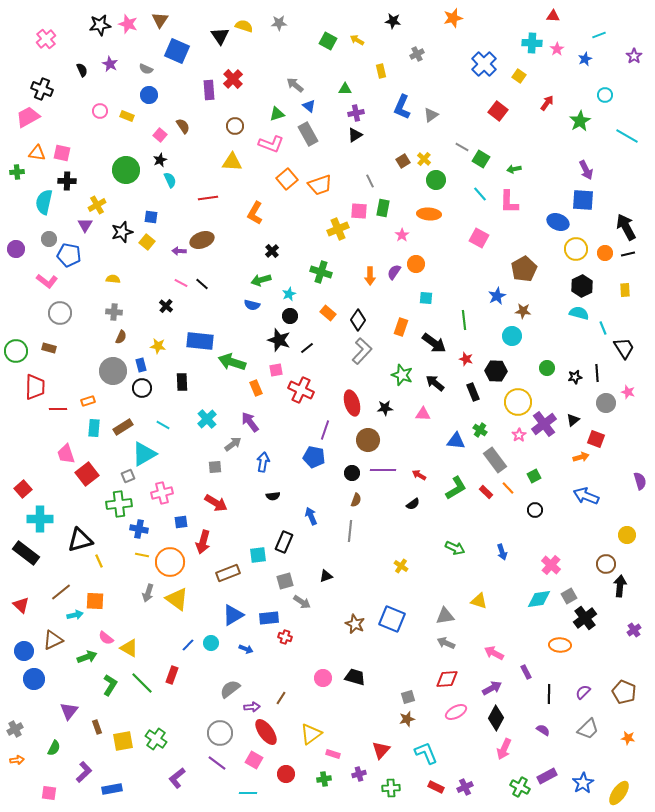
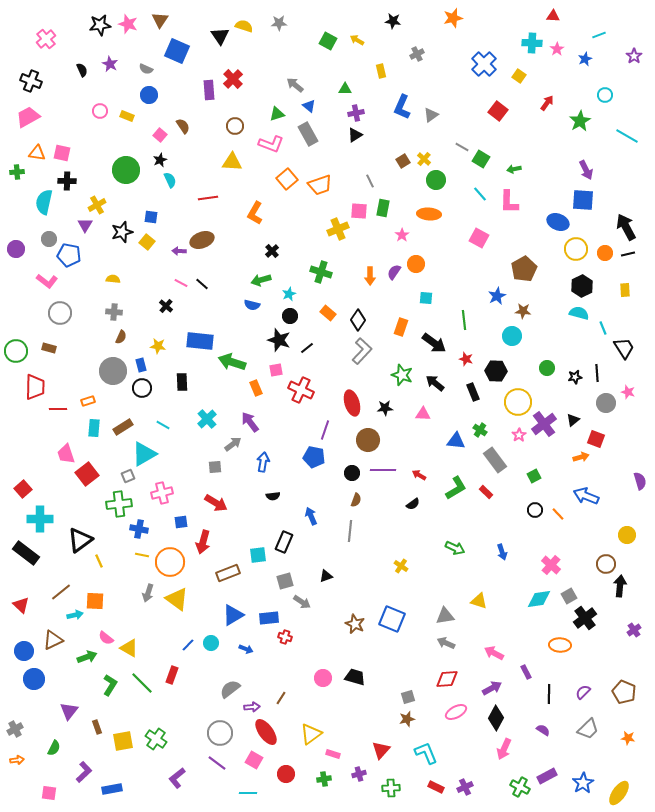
black cross at (42, 89): moved 11 px left, 8 px up
orange line at (508, 488): moved 50 px right, 26 px down
black triangle at (80, 540): rotated 20 degrees counterclockwise
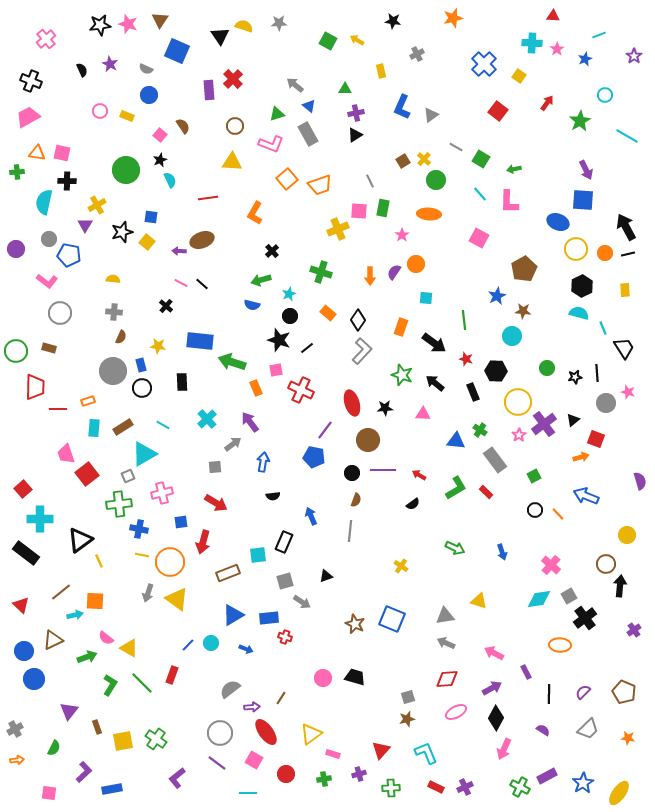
gray line at (462, 147): moved 6 px left
purple line at (325, 430): rotated 18 degrees clockwise
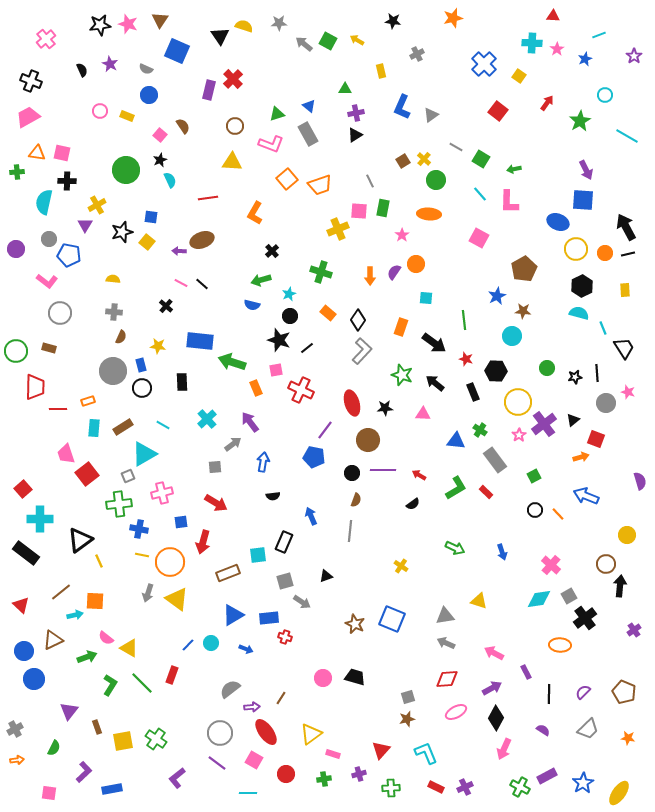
gray arrow at (295, 85): moved 9 px right, 41 px up
purple rectangle at (209, 90): rotated 18 degrees clockwise
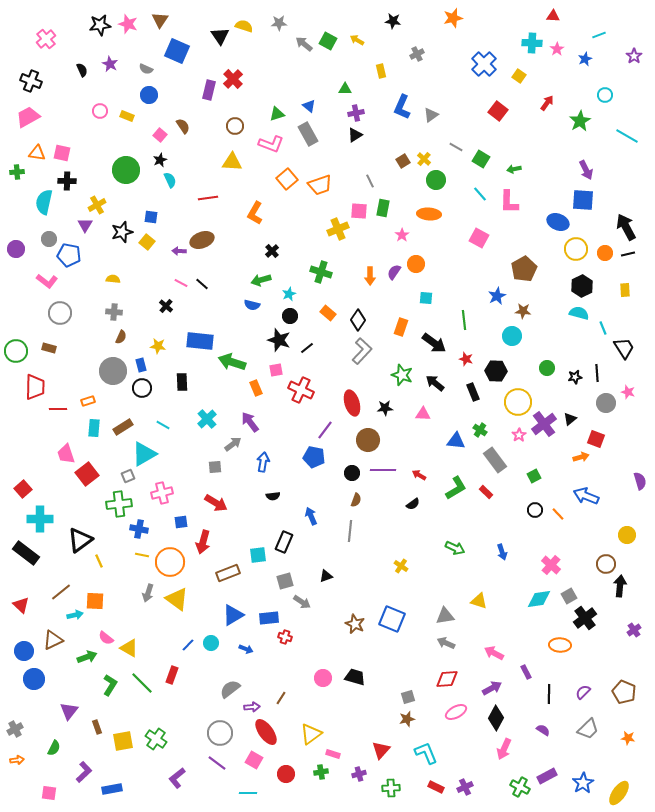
black triangle at (573, 420): moved 3 px left, 1 px up
green cross at (324, 779): moved 3 px left, 7 px up
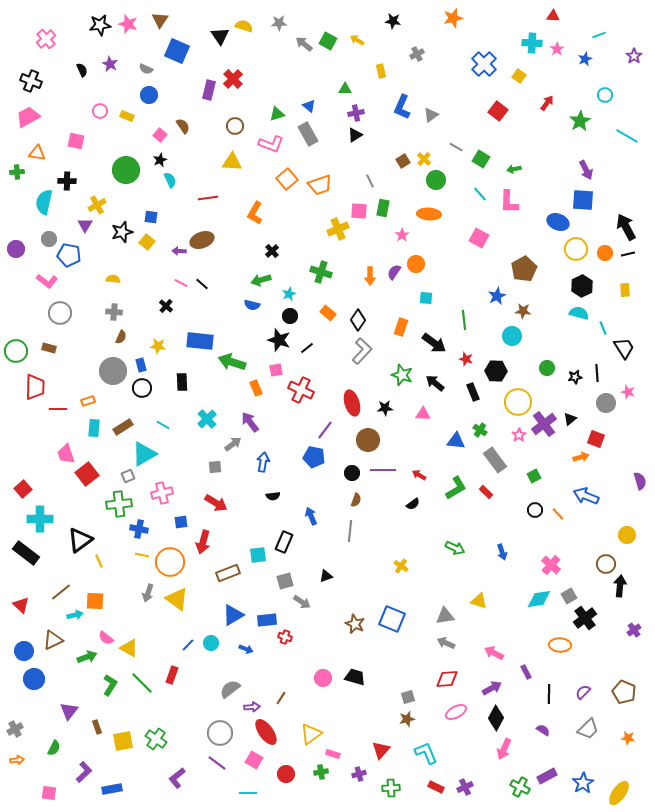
pink square at (62, 153): moved 14 px right, 12 px up
blue rectangle at (269, 618): moved 2 px left, 2 px down
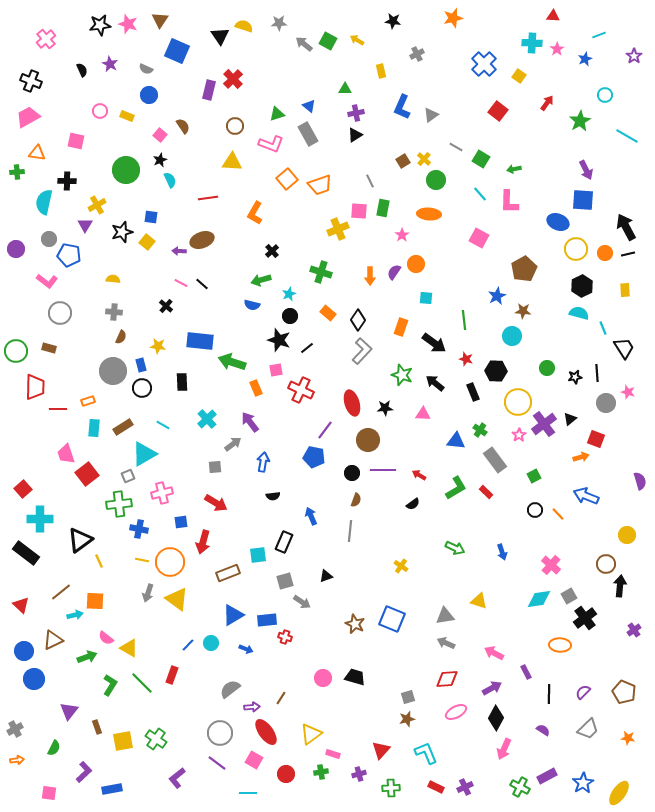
yellow line at (142, 555): moved 5 px down
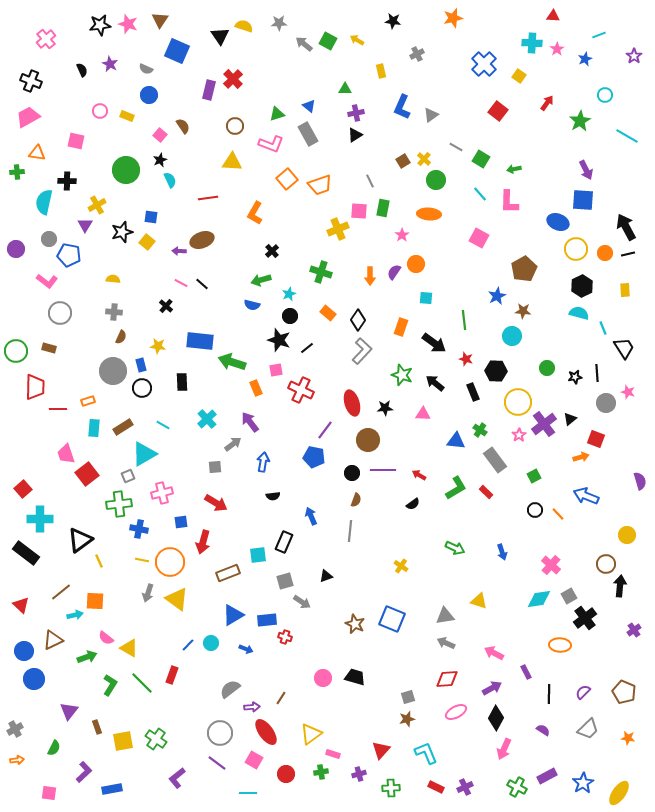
green cross at (520, 787): moved 3 px left
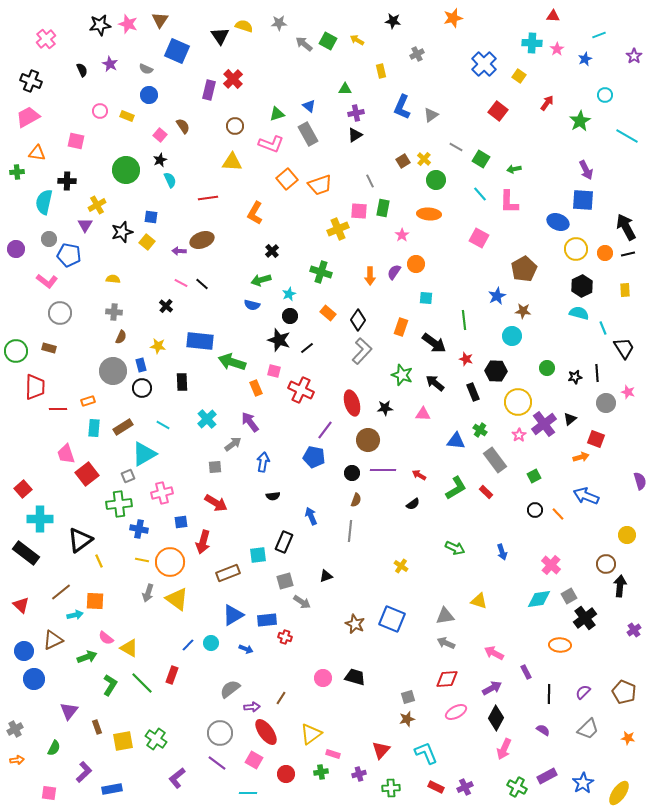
pink square at (276, 370): moved 2 px left, 1 px down; rotated 24 degrees clockwise
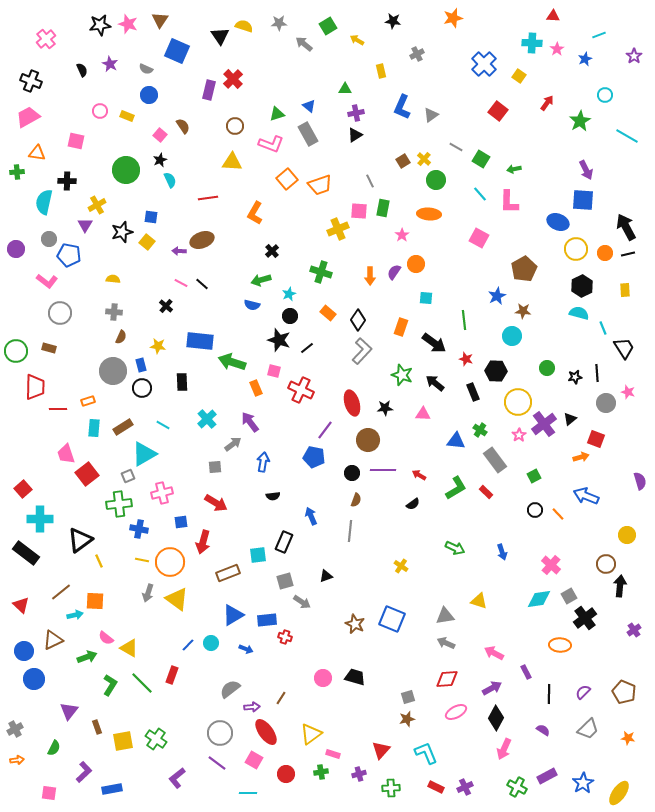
green square at (328, 41): moved 15 px up; rotated 30 degrees clockwise
